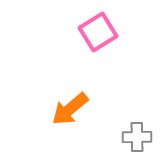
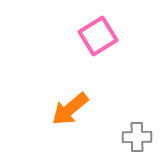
pink square: moved 4 px down
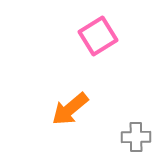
gray cross: moved 1 px left
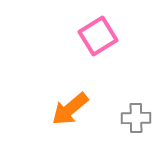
gray cross: moved 19 px up
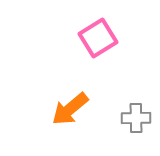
pink square: moved 2 px down
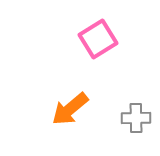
pink square: moved 1 px down
